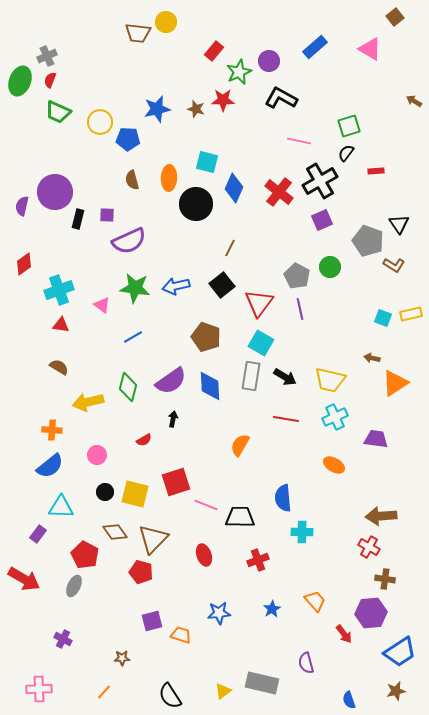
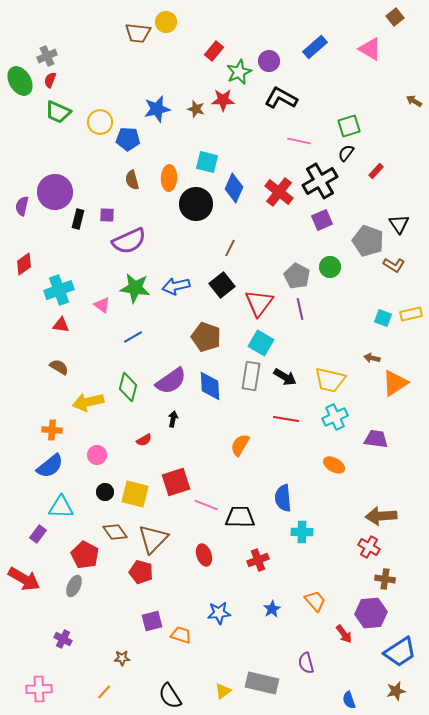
green ellipse at (20, 81): rotated 52 degrees counterclockwise
red rectangle at (376, 171): rotated 42 degrees counterclockwise
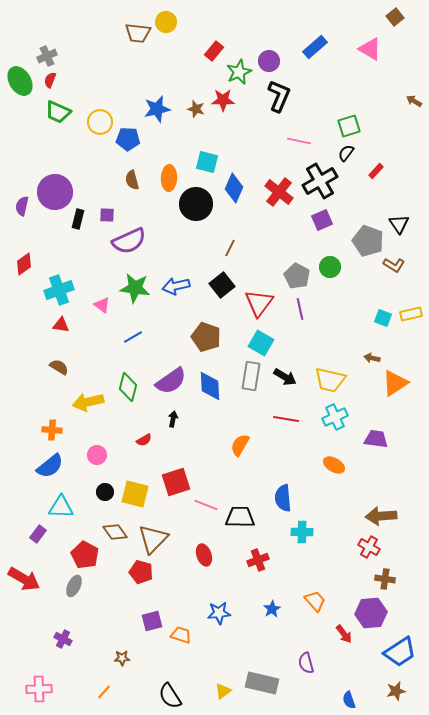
black L-shape at (281, 98): moved 2 px left, 2 px up; rotated 84 degrees clockwise
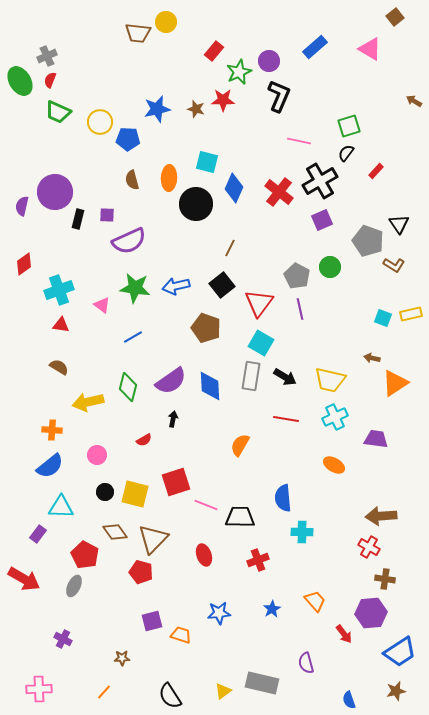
brown pentagon at (206, 337): moved 9 px up
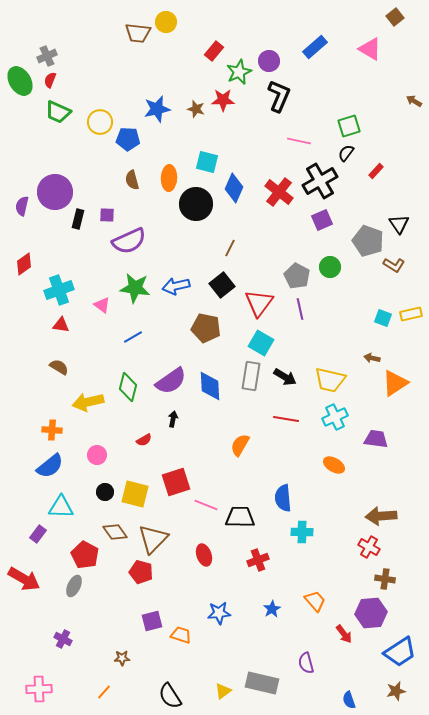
brown pentagon at (206, 328): rotated 8 degrees counterclockwise
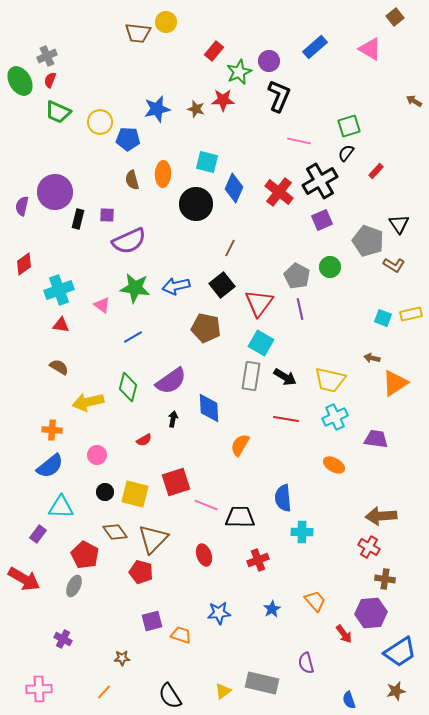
orange ellipse at (169, 178): moved 6 px left, 4 px up
blue diamond at (210, 386): moved 1 px left, 22 px down
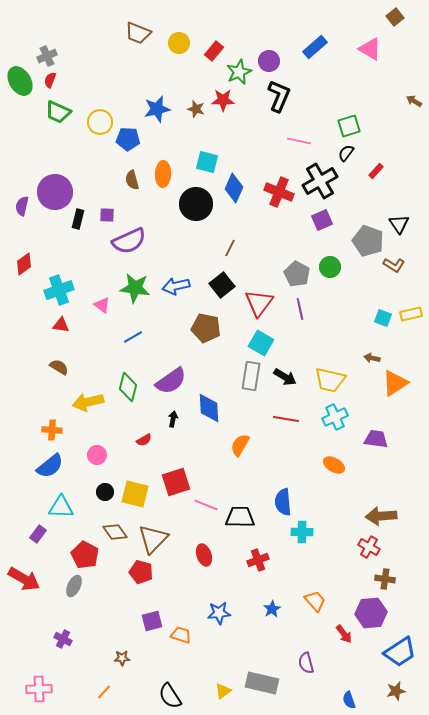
yellow circle at (166, 22): moved 13 px right, 21 px down
brown trapezoid at (138, 33): rotated 16 degrees clockwise
red cross at (279, 192): rotated 16 degrees counterclockwise
gray pentagon at (297, 276): moved 2 px up
blue semicircle at (283, 498): moved 4 px down
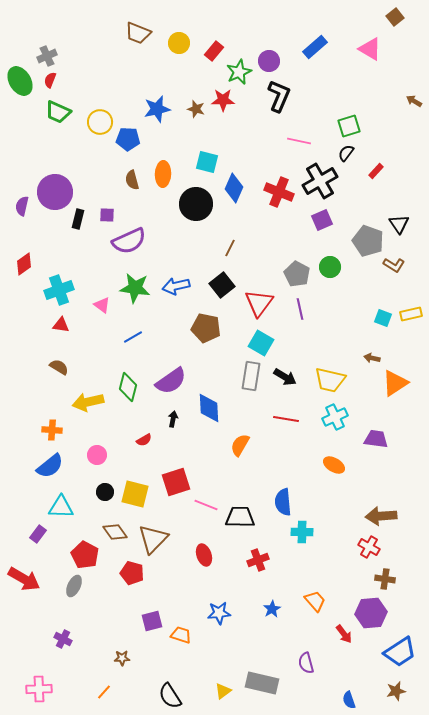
red pentagon at (141, 572): moved 9 px left, 1 px down
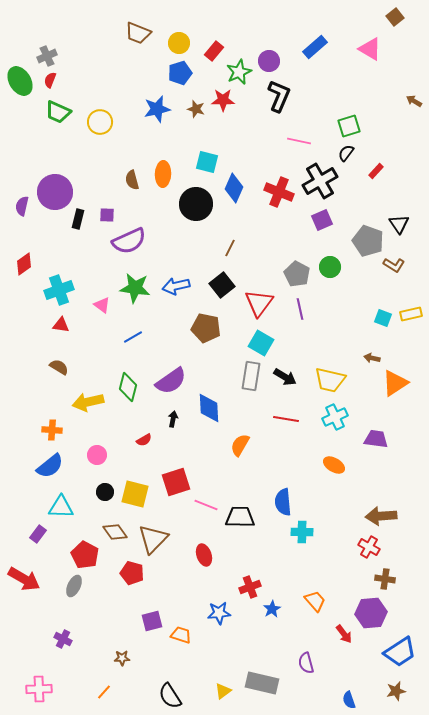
blue pentagon at (128, 139): moved 52 px right, 66 px up; rotated 20 degrees counterclockwise
red cross at (258, 560): moved 8 px left, 27 px down
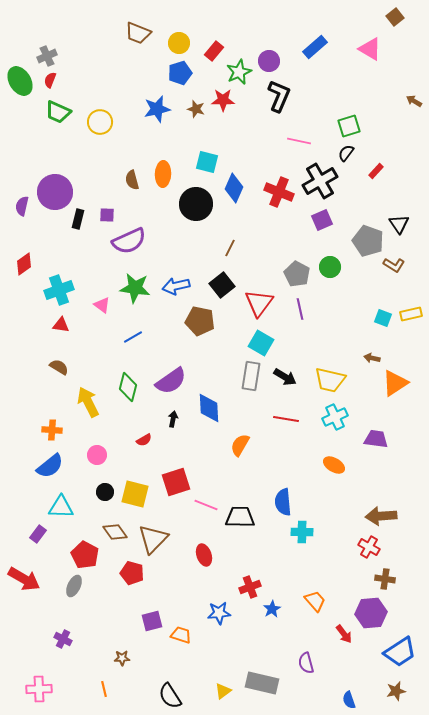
brown pentagon at (206, 328): moved 6 px left, 7 px up
yellow arrow at (88, 402): rotated 76 degrees clockwise
orange line at (104, 692): moved 3 px up; rotated 56 degrees counterclockwise
